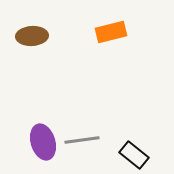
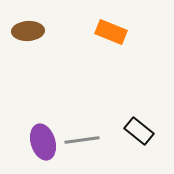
orange rectangle: rotated 36 degrees clockwise
brown ellipse: moved 4 px left, 5 px up
black rectangle: moved 5 px right, 24 px up
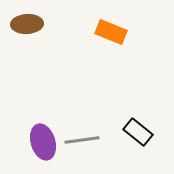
brown ellipse: moved 1 px left, 7 px up
black rectangle: moved 1 px left, 1 px down
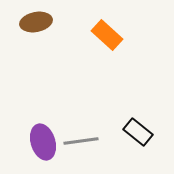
brown ellipse: moved 9 px right, 2 px up; rotated 8 degrees counterclockwise
orange rectangle: moved 4 px left, 3 px down; rotated 20 degrees clockwise
gray line: moved 1 px left, 1 px down
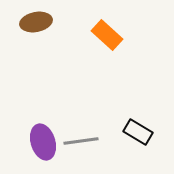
black rectangle: rotated 8 degrees counterclockwise
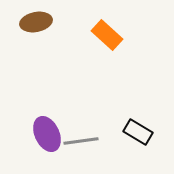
purple ellipse: moved 4 px right, 8 px up; rotated 8 degrees counterclockwise
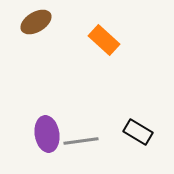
brown ellipse: rotated 20 degrees counterclockwise
orange rectangle: moved 3 px left, 5 px down
purple ellipse: rotated 16 degrees clockwise
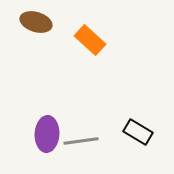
brown ellipse: rotated 48 degrees clockwise
orange rectangle: moved 14 px left
purple ellipse: rotated 12 degrees clockwise
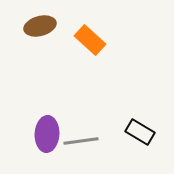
brown ellipse: moved 4 px right, 4 px down; rotated 32 degrees counterclockwise
black rectangle: moved 2 px right
